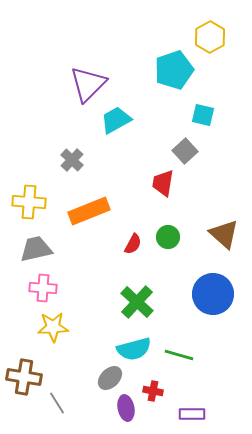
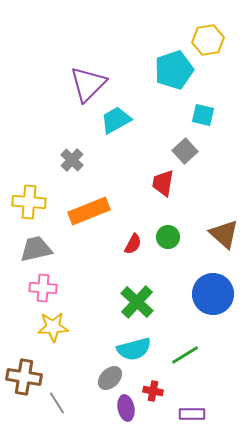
yellow hexagon: moved 2 px left, 3 px down; rotated 20 degrees clockwise
green line: moved 6 px right; rotated 48 degrees counterclockwise
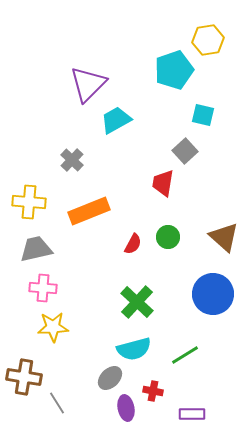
brown triangle: moved 3 px down
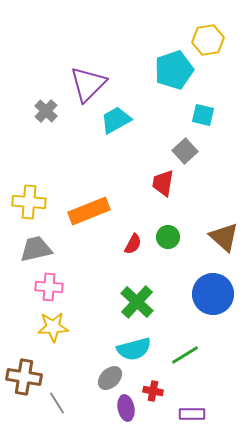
gray cross: moved 26 px left, 49 px up
pink cross: moved 6 px right, 1 px up
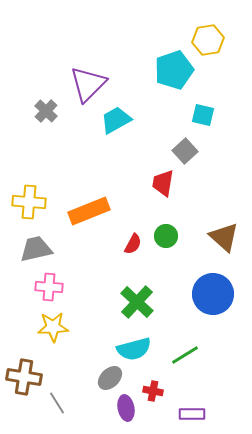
green circle: moved 2 px left, 1 px up
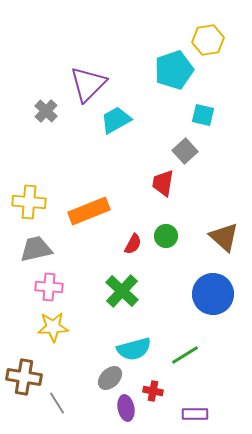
green cross: moved 15 px left, 11 px up
purple rectangle: moved 3 px right
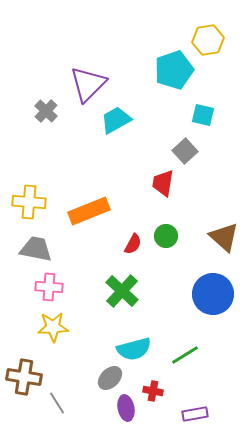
gray trapezoid: rotated 24 degrees clockwise
purple rectangle: rotated 10 degrees counterclockwise
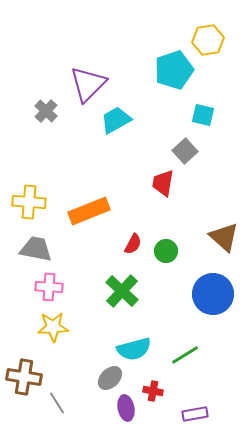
green circle: moved 15 px down
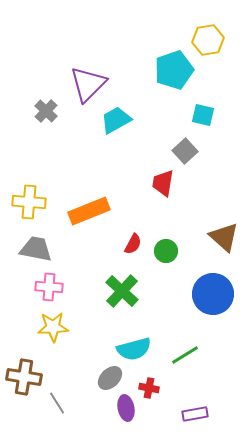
red cross: moved 4 px left, 3 px up
